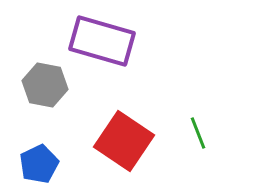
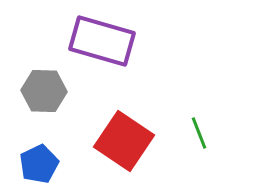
gray hexagon: moved 1 px left, 6 px down; rotated 9 degrees counterclockwise
green line: moved 1 px right
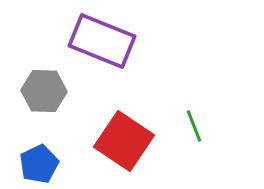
purple rectangle: rotated 6 degrees clockwise
green line: moved 5 px left, 7 px up
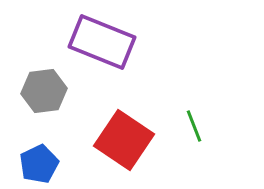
purple rectangle: moved 1 px down
gray hexagon: rotated 9 degrees counterclockwise
red square: moved 1 px up
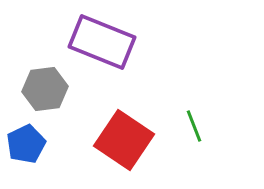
gray hexagon: moved 1 px right, 2 px up
blue pentagon: moved 13 px left, 20 px up
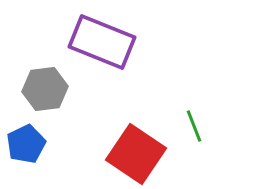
red square: moved 12 px right, 14 px down
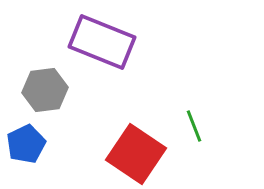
gray hexagon: moved 1 px down
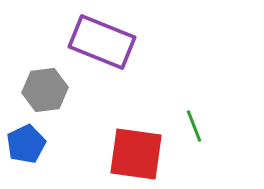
red square: rotated 26 degrees counterclockwise
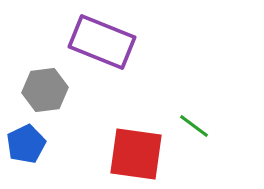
green line: rotated 32 degrees counterclockwise
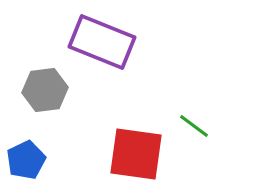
blue pentagon: moved 16 px down
